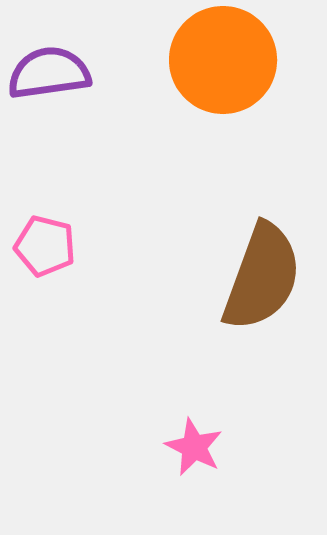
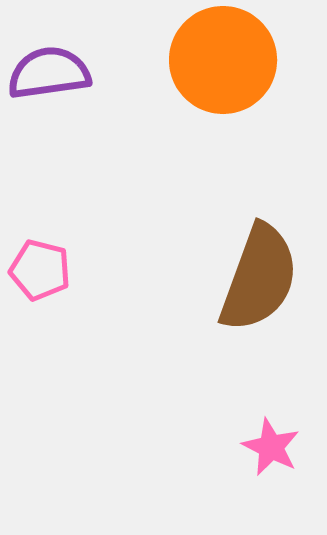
pink pentagon: moved 5 px left, 24 px down
brown semicircle: moved 3 px left, 1 px down
pink star: moved 77 px right
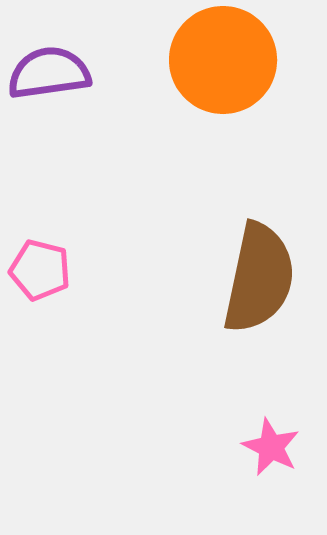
brown semicircle: rotated 8 degrees counterclockwise
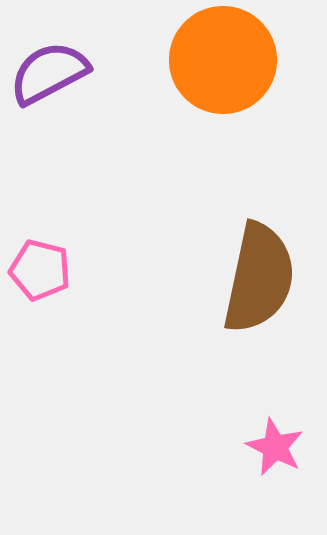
purple semicircle: rotated 20 degrees counterclockwise
pink star: moved 4 px right
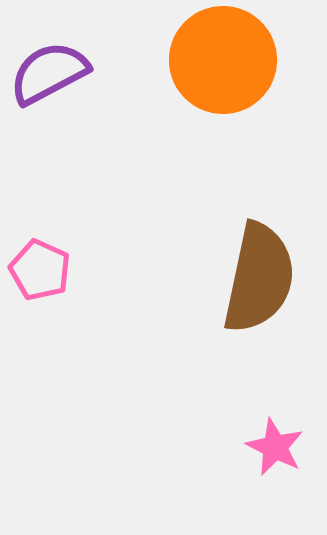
pink pentagon: rotated 10 degrees clockwise
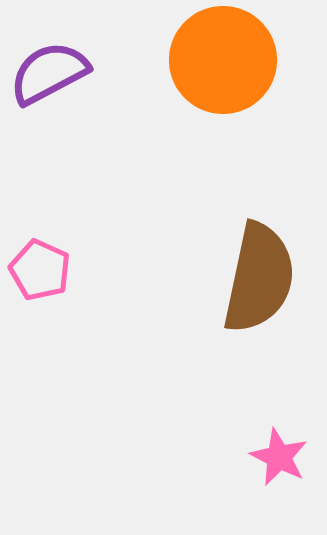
pink star: moved 4 px right, 10 px down
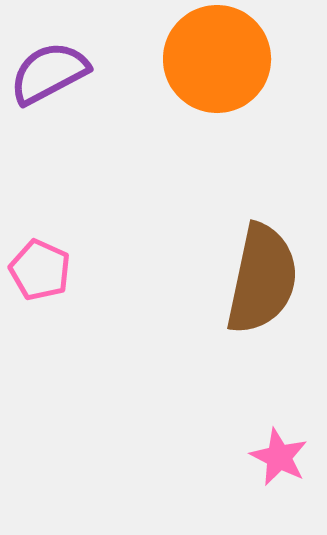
orange circle: moved 6 px left, 1 px up
brown semicircle: moved 3 px right, 1 px down
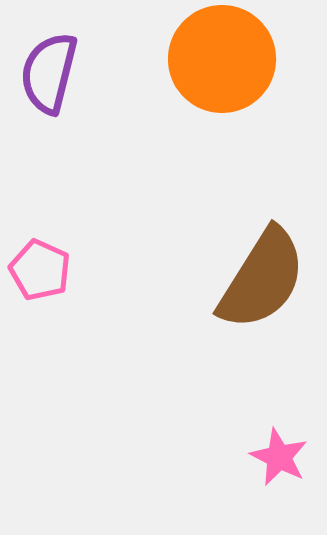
orange circle: moved 5 px right
purple semicircle: rotated 48 degrees counterclockwise
brown semicircle: rotated 20 degrees clockwise
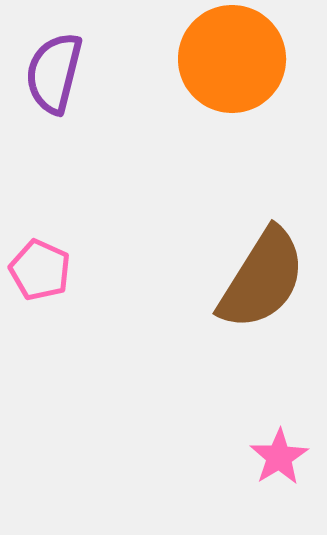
orange circle: moved 10 px right
purple semicircle: moved 5 px right
pink star: rotated 14 degrees clockwise
